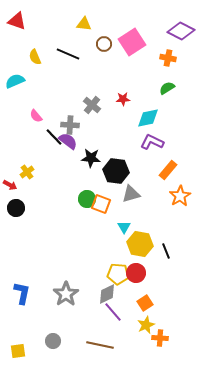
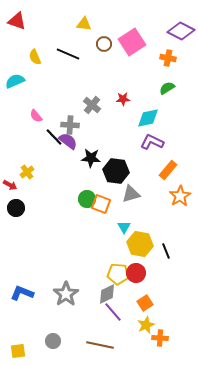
blue L-shape at (22, 293): rotated 80 degrees counterclockwise
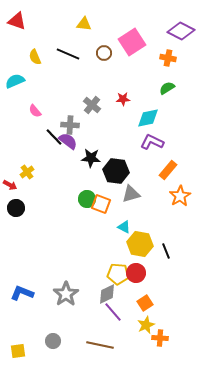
brown circle at (104, 44): moved 9 px down
pink semicircle at (36, 116): moved 1 px left, 5 px up
cyan triangle at (124, 227): rotated 32 degrees counterclockwise
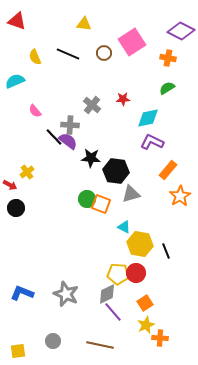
gray star at (66, 294): rotated 15 degrees counterclockwise
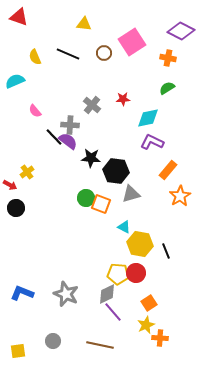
red triangle at (17, 21): moved 2 px right, 4 px up
green circle at (87, 199): moved 1 px left, 1 px up
orange square at (145, 303): moved 4 px right
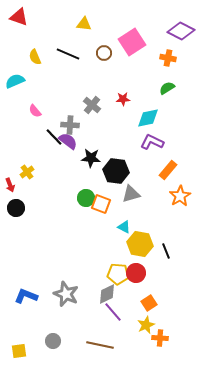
red arrow at (10, 185): rotated 40 degrees clockwise
blue L-shape at (22, 293): moved 4 px right, 3 px down
yellow square at (18, 351): moved 1 px right
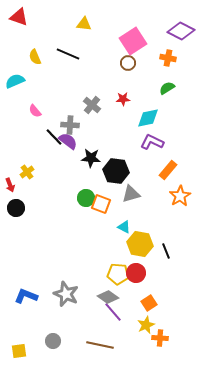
pink square at (132, 42): moved 1 px right, 1 px up
brown circle at (104, 53): moved 24 px right, 10 px down
gray diamond at (107, 294): moved 1 px right, 3 px down; rotated 60 degrees clockwise
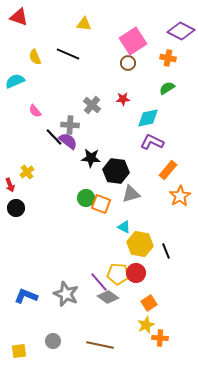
purple line at (113, 312): moved 14 px left, 30 px up
